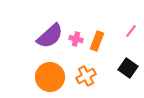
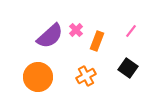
pink cross: moved 9 px up; rotated 32 degrees clockwise
orange circle: moved 12 px left
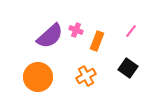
pink cross: rotated 24 degrees counterclockwise
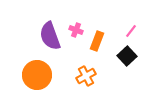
purple semicircle: rotated 112 degrees clockwise
black square: moved 1 px left, 12 px up; rotated 12 degrees clockwise
orange circle: moved 1 px left, 2 px up
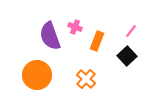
pink cross: moved 1 px left, 3 px up
orange cross: moved 3 px down; rotated 18 degrees counterclockwise
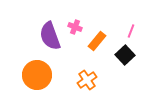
pink line: rotated 16 degrees counterclockwise
orange rectangle: rotated 18 degrees clockwise
black square: moved 2 px left, 1 px up
orange cross: moved 1 px right, 1 px down; rotated 12 degrees clockwise
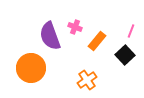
orange circle: moved 6 px left, 7 px up
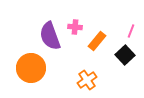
pink cross: rotated 16 degrees counterclockwise
